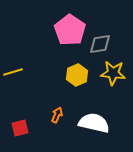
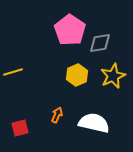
gray diamond: moved 1 px up
yellow star: moved 3 px down; rotated 30 degrees counterclockwise
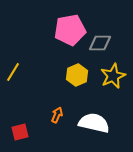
pink pentagon: rotated 28 degrees clockwise
gray diamond: rotated 10 degrees clockwise
yellow line: rotated 42 degrees counterclockwise
red square: moved 4 px down
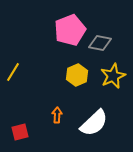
pink pentagon: rotated 12 degrees counterclockwise
gray diamond: rotated 10 degrees clockwise
orange arrow: rotated 21 degrees counterclockwise
white semicircle: rotated 124 degrees clockwise
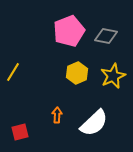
pink pentagon: moved 1 px left, 1 px down
gray diamond: moved 6 px right, 7 px up
yellow hexagon: moved 2 px up
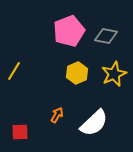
yellow line: moved 1 px right, 1 px up
yellow star: moved 1 px right, 2 px up
orange arrow: rotated 28 degrees clockwise
red square: rotated 12 degrees clockwise
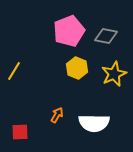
yellow hexagon: moved 5 px up; rotated 15 degrees counterclockwise
white semicircle: rotated 44 degrees clockwise
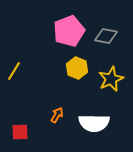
yellow star: moved 3 px left, 5 px down
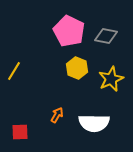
pink pentagon: rotated 24 degrees counterclockwise
